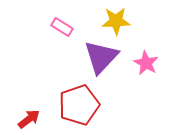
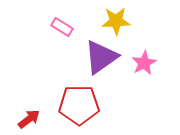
purple triangle: rotated 12 degrees clockwise
pink star: moved 2 px left; rotated 15 degrees clockwise
red pentagon: rotated 18 degrees clockwise
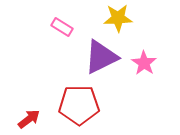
yellow star: moved 2 px right, 3 px up
purple triangle: rotated 9 degrees clockwise
pink star: rotated 10 degrees counterclockwise
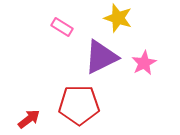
yellow star: rotated 20 degrees clockwise
pink star: rotated 10 degrees clockwise
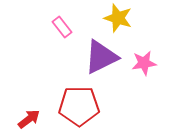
pink rectangle: rotated 20 degrees clockwise
pink star: rotated 20 degrees clockwise
red pentagon: moved 1 px down
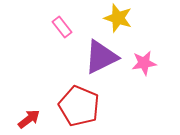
red pentagon: rotated 24 degrees clockwise
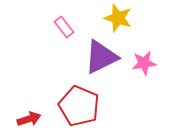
pink rectangle: moved 2 px right
red arrow: rotated 20 degrees clockwise
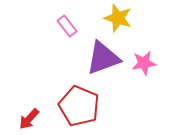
pink rectangle: moved 3 px right, 1 px up
purple triangle: moved 2 px right, 1 px down; rotated 6 degrees clockwise
red arrow: rotated 150 degrees clockwise
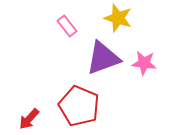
pink star: rotated 15 degrees clockwise
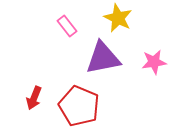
yellow star: rotated 8 degrees clockwise
purple triangle: rotated 9 degrees clockwise
pink star: moved 10 px right, 1 px up; rotated 15 degrees counterclockwise
red arrow: moved 5 px right, 21 px up; rotated 20 degrees counterclockwise
